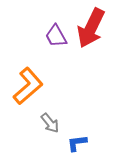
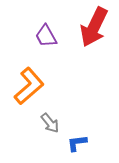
red arrow: moved 3 px right, 1 px up
purple trapezoid: moved 10 px left
orange L-shape: moved 1 px right
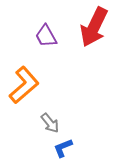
orange L-shape: moved 5 px left, 1 px up
blue L-shape: moved 14 px left, 5 px down; rotated 15 degrees counterclockwise
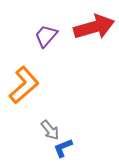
red arrow: rotated 132 degrees counterclockwise
purple trapezoid: rotated 70 degrees clockwise
gray arrow: moved 7 px down
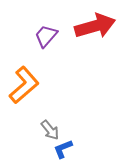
red arrow: moved 1 px right, 1 px up
blue L-shape: moved 1 px down
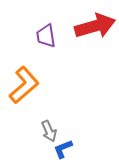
purple trapezoid: rotated 50 degrees counterclockwise
gray arrow: moved 1 px left, 1 px down; rotated 15 degrees clockwise
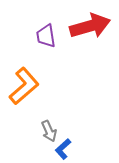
red arrow: moved 5 px left
orange L-shape: moved 1 px down
blue L-shape: rotated 20 degrees counterclockwise
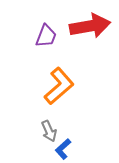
red arrow: rotated 6 degrees clockwise
purple trapezoid: rotated 150 degrees counterclockwise
orange L-shape: moved 35 px right
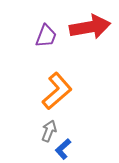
red arrow: moved 1 px down
orange L-shape: moved 2 px left, 5 px down
gray arrow: rotated 135 degrees counterclockwise
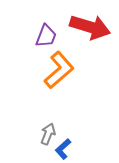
red arrow: rotated 27 degrees clockwise
orange L-shape: moved 2 px right, 21 px up
gray arrow: moved 1 px left, 3 px down
